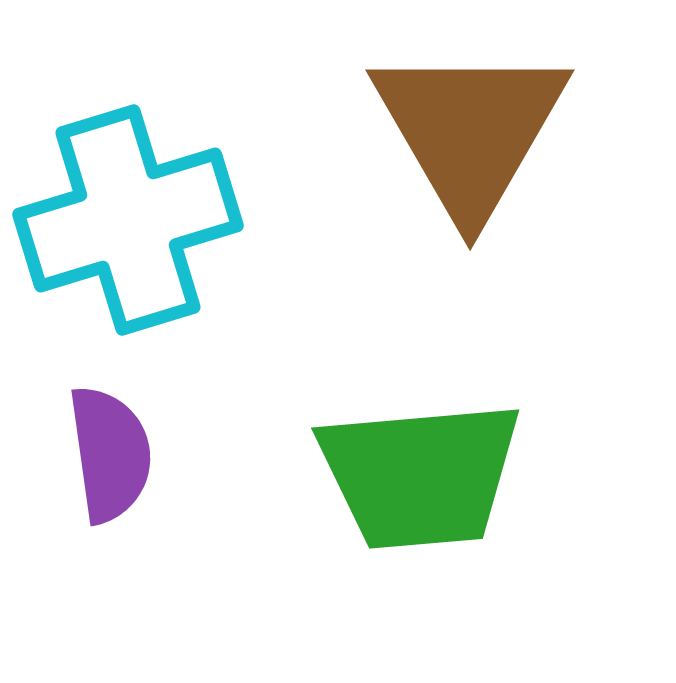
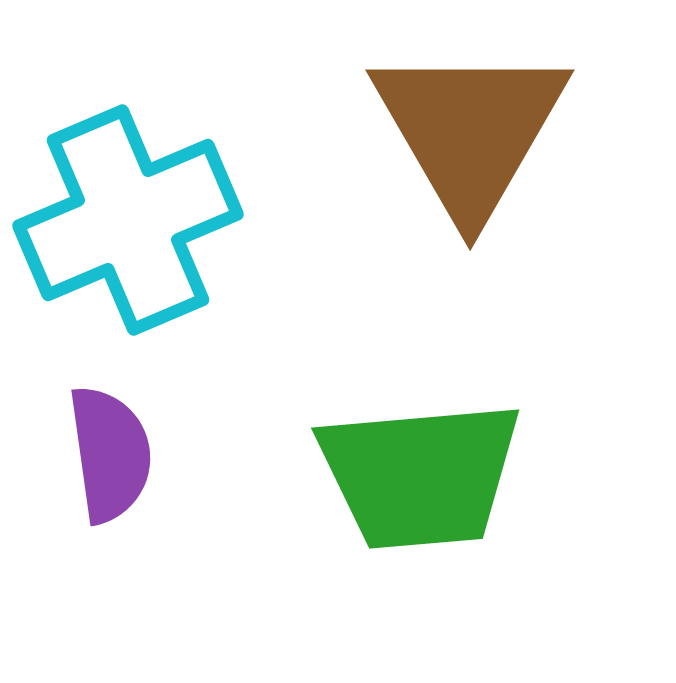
cyan cross: rotated 6 degrees counterclockwise
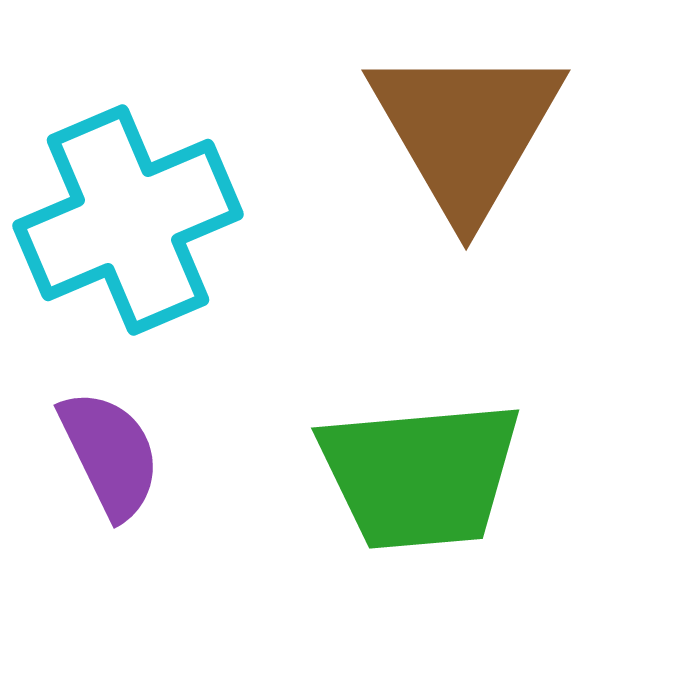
brown triangle: moved 4 px left
purple semicircle: rotated 18 degrees counterclockwise
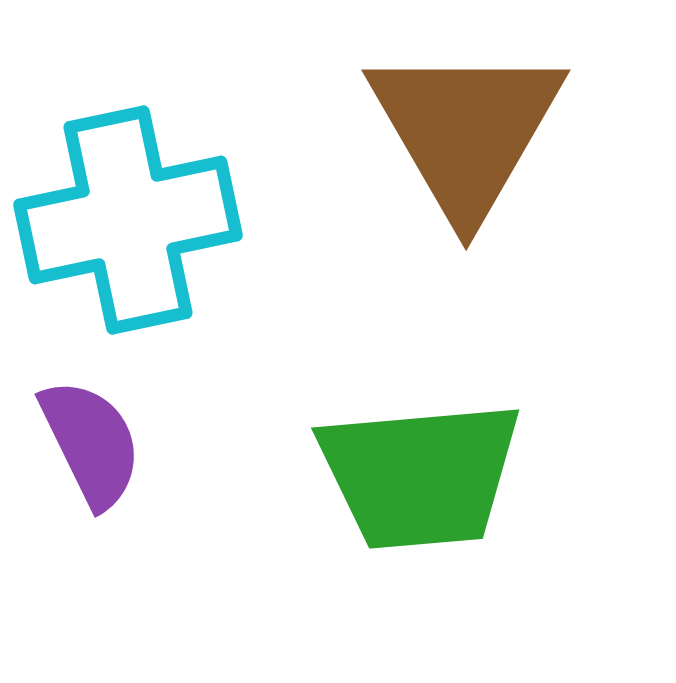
cyan cross: rotated 11 degrees clockwise
purple semicircle: moved 19 px left, 11 px up
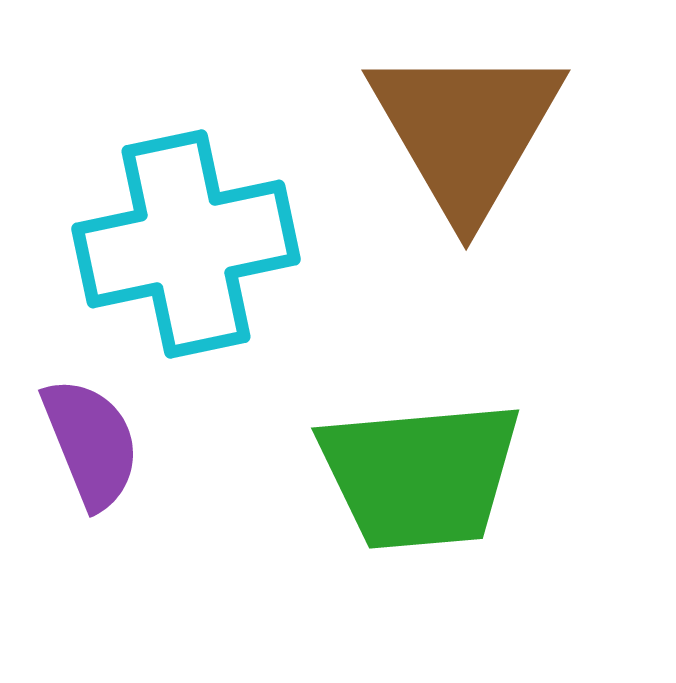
cyan cross: moved 58 px right, 24 px down
purple semicircle: rotated 4 degrees clockwise
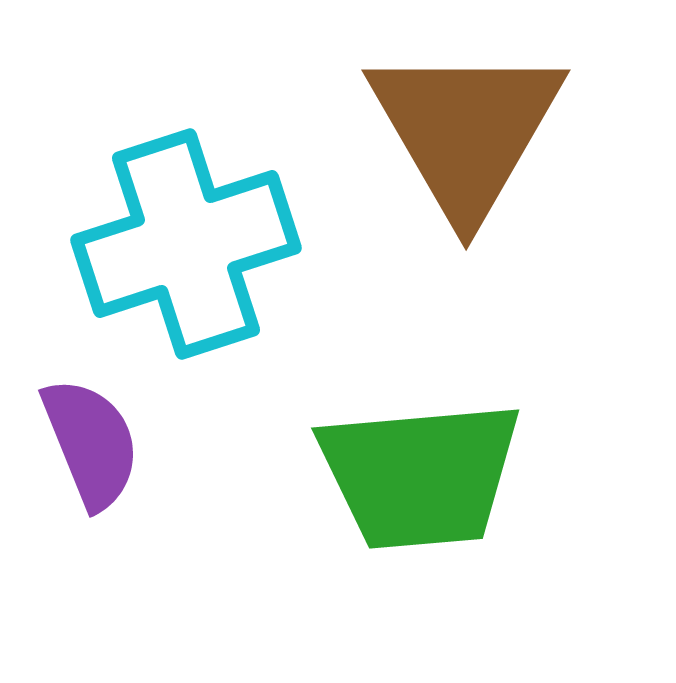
cyan cross: rotated 6 degrees counterclockwise
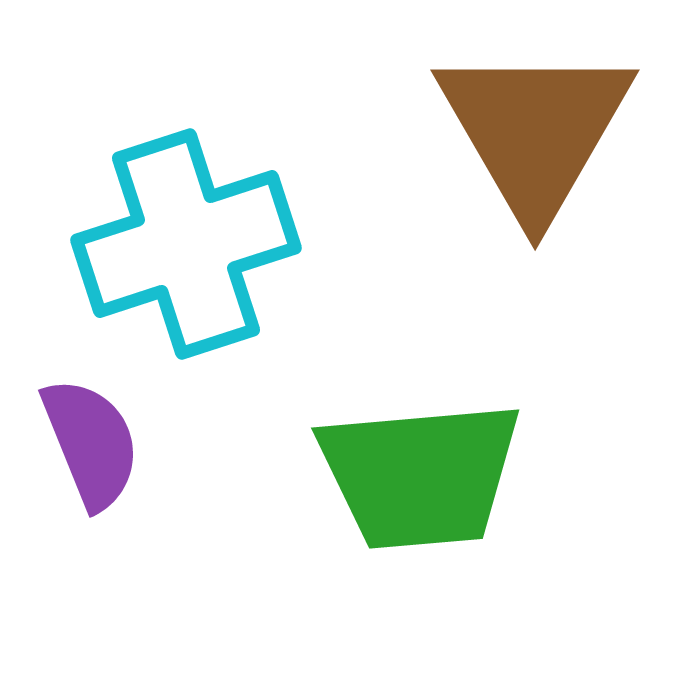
brown triangle: moved 69 px right
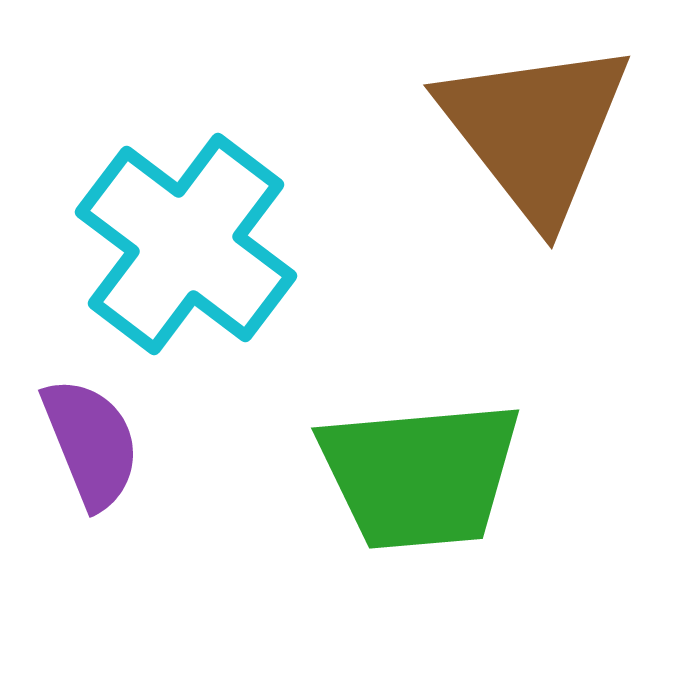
brown triangle: rotated 8 degrees counterclockwise
cyan cross: rotated 35 degrees counterclockwise
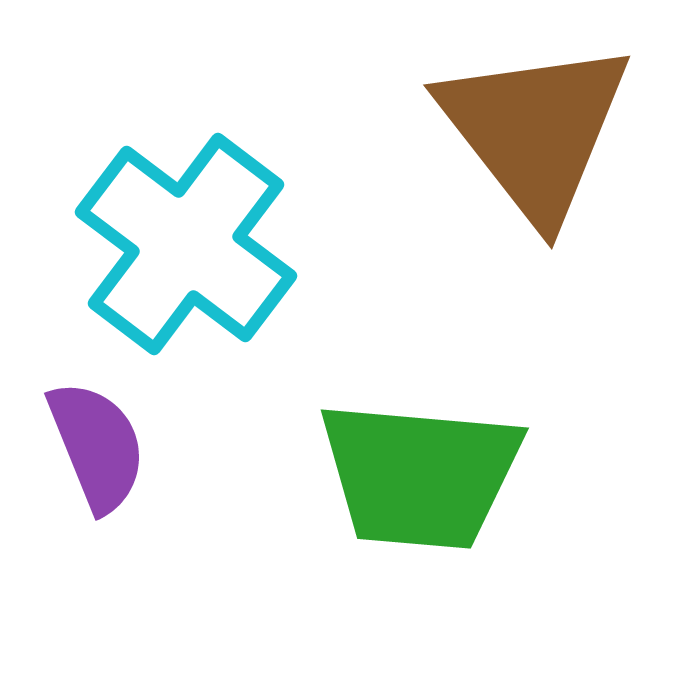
purple semicircle: moved 6 px right, 3 px down
green trapezoid: rotated 10 degrees clockwise
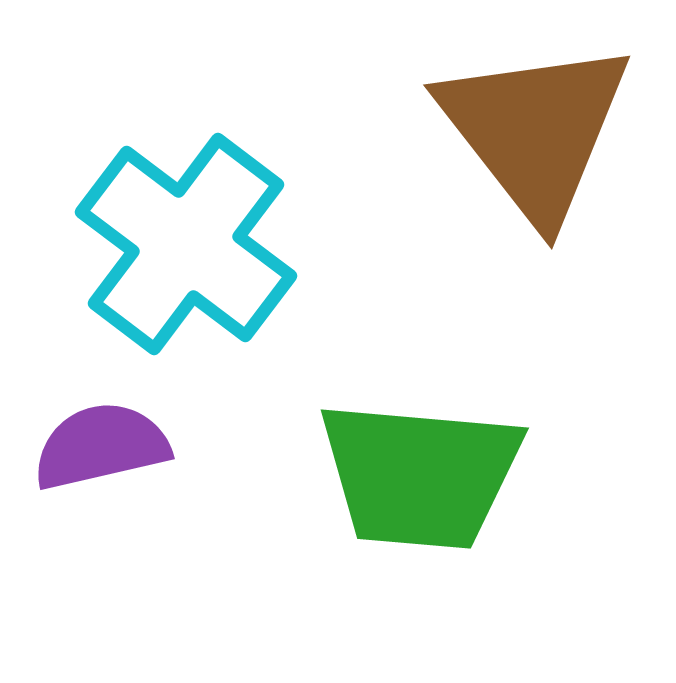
purple semicircle: moved 4 px right; rotated 81 degrees counterclockwise
